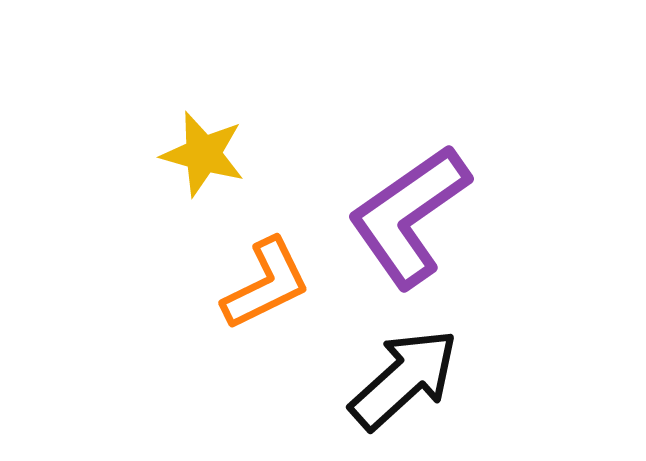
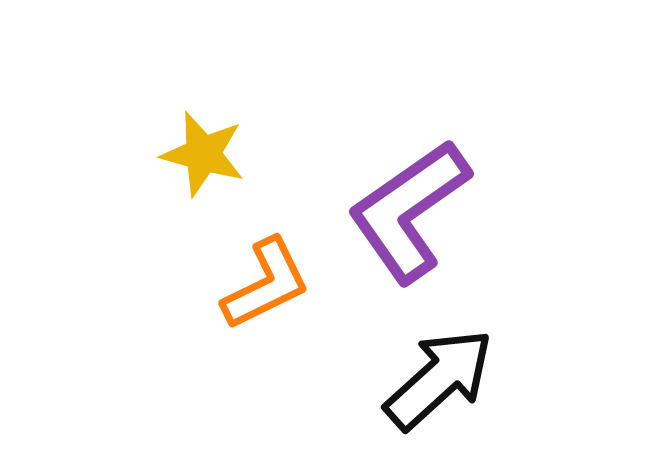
purple L-shape: moved 5 px up
black arrow: moved 35 px right
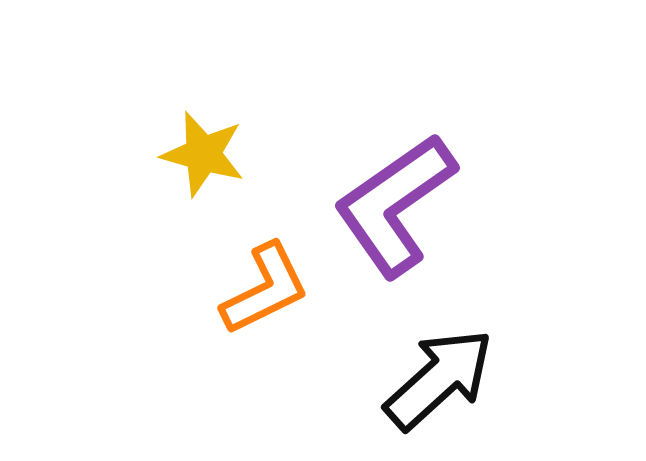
purple L-shape: moved 14 px left, 6 px up
orange L-shape: moved 1 px left, 5 px down
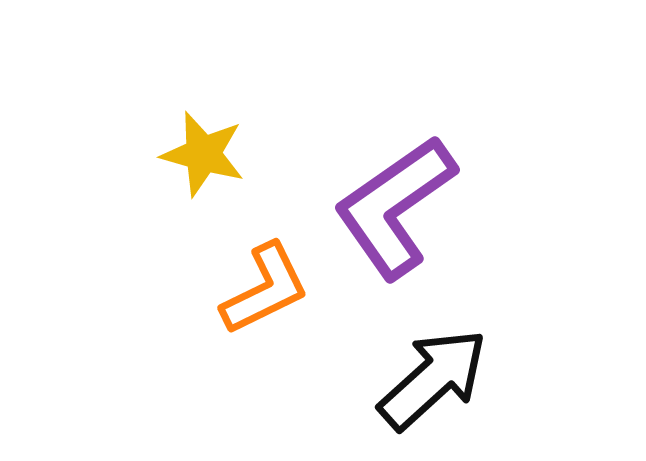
purple L-shape: moved 2 px down
black arrow: moved 6 px left
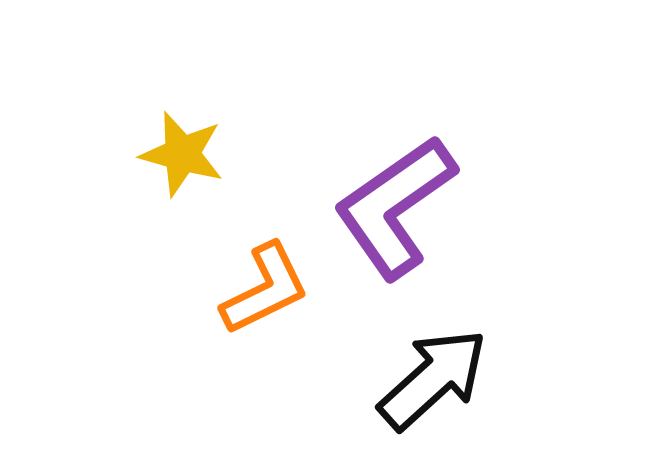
yellow star: moved 21 px left
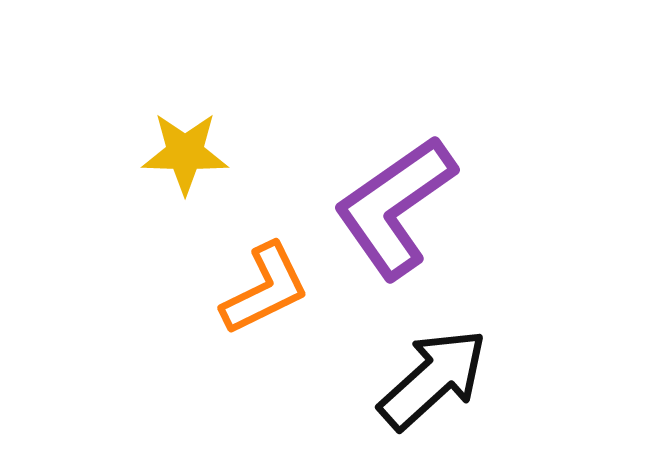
yellow star: moved 3 px right, 1 px up; rotated 14 degrees counterclockwise
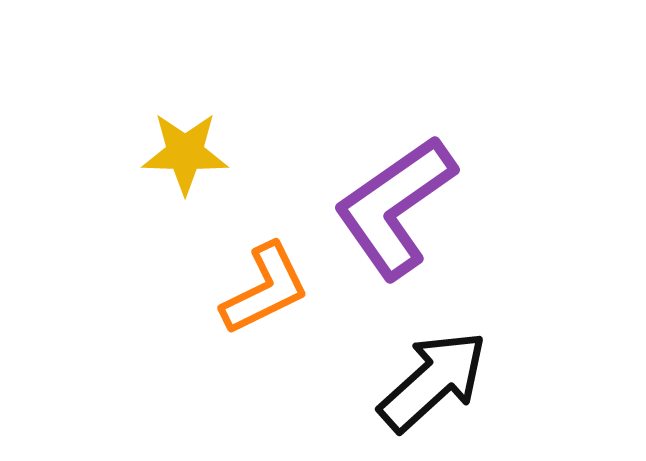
black arrow: moved 2 px down
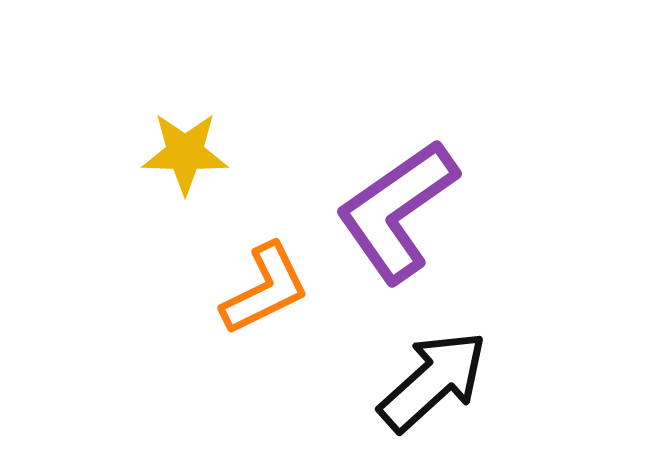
purple L-shape: moved 2 px right, 4 px down
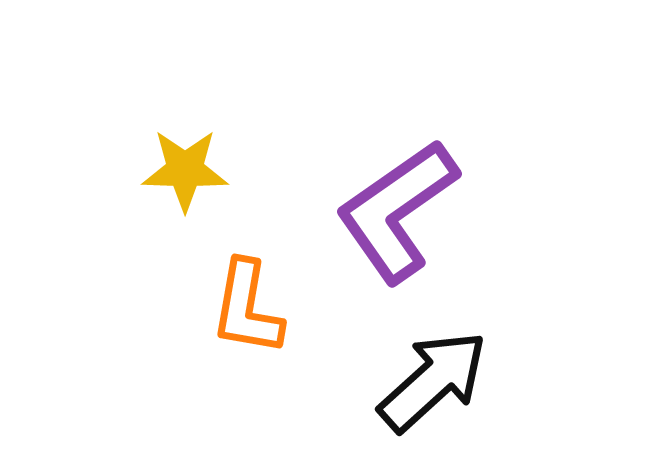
yellow star: moved 17 px down
orange L-shape: moved 18 px left, 19 px down; rotated 126 degrees clockwise
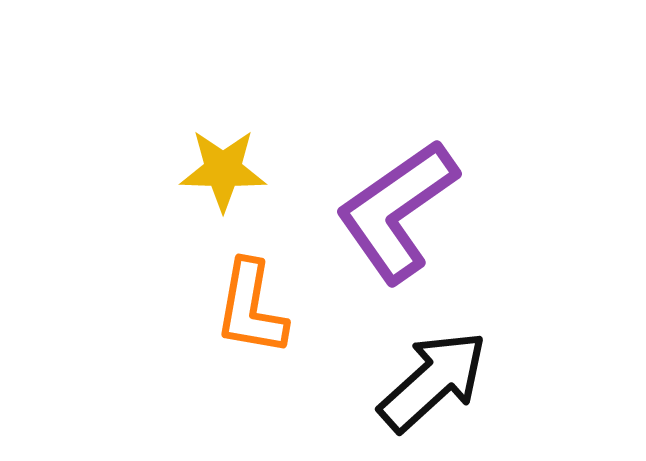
yellow star: moved 38 px right
orange L-shape: moved 4 px right
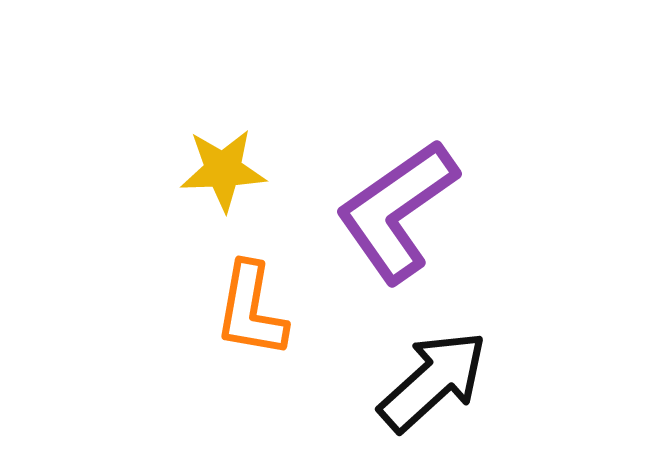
yellow star: rotated 4 degrees counterclockwise
orange L-shape: moved 2 px down
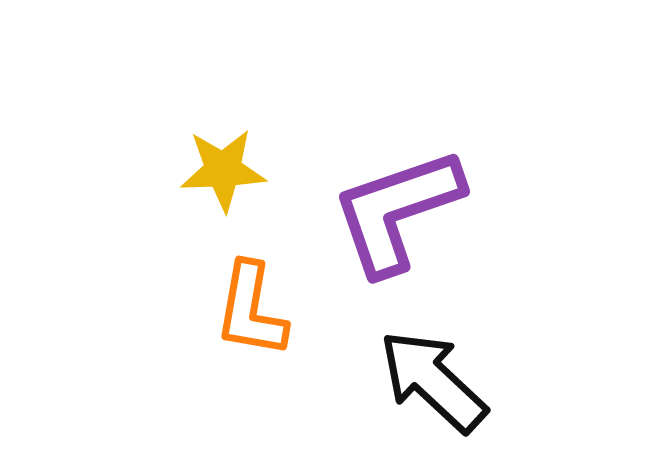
purple L-shape: rotated 16 degrees clockwise
black arrow: rotated 95 degrees counterclockwise
